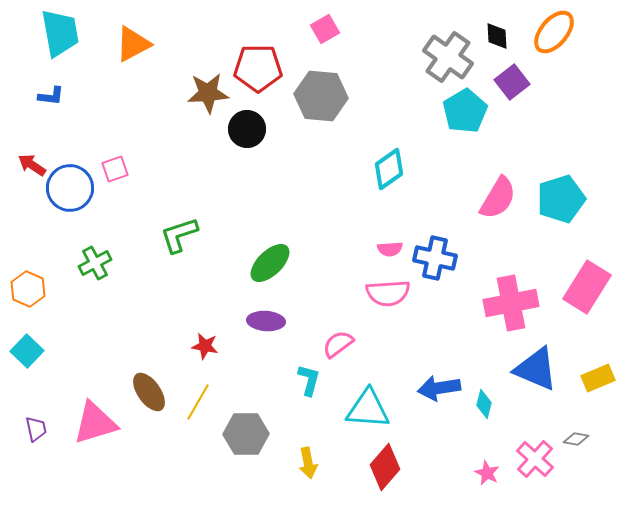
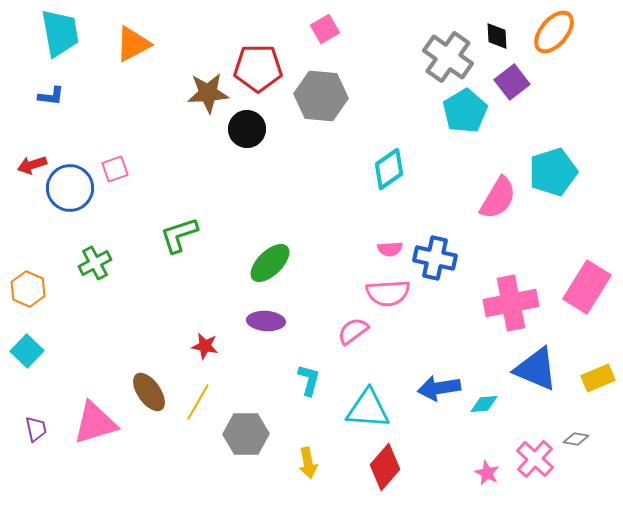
red arrow at (32, 165): rotated 52 degrees counterclockwise
cyan pentagon at (561, 199): moved 8 px left, 27 px up
pink semicircle at (338, 344): moved 15 px right, 13 px up
cyan diamond at (484, 404): rotated 72 degrees clockwise
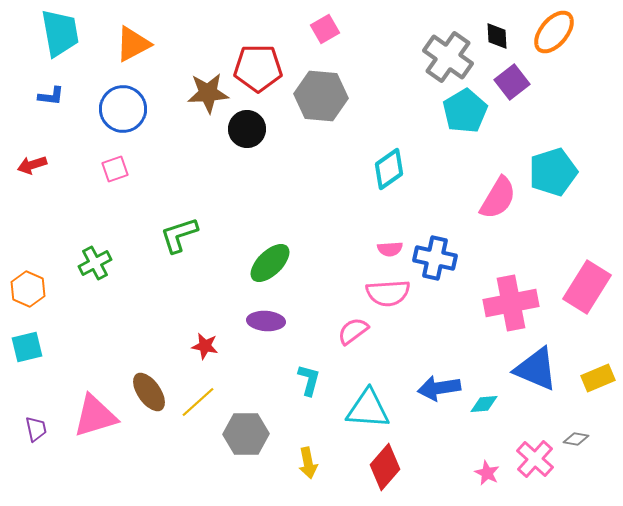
blue circle at (70, 188): moved 53 px right, 79 px up
cyan square at (27, 351): moved 4 px up; rotated 32 degrees clockwise
yellow line at (198, 402): rotated 18 degrees clockwise
pink triangle at (95, 423): moved 7 px up
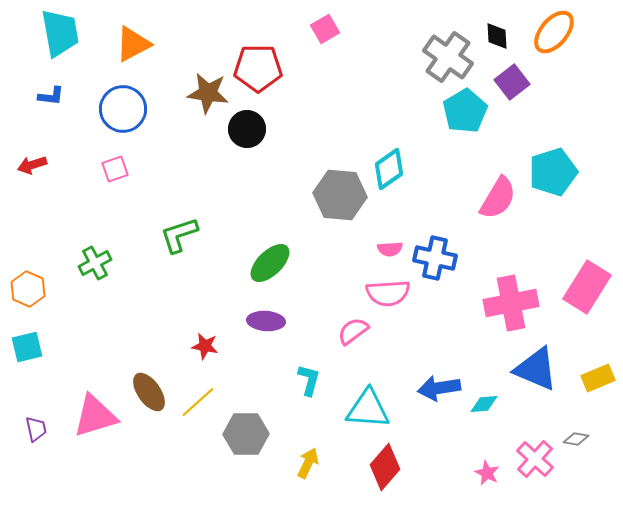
brown star at (208, 93): rotated 12 degrees clockwise
gray hexagon at (321, 96): moved 19 px right, 99 px down
yellow arrow at (308, 463): rotated 144 degrees counterclockwise
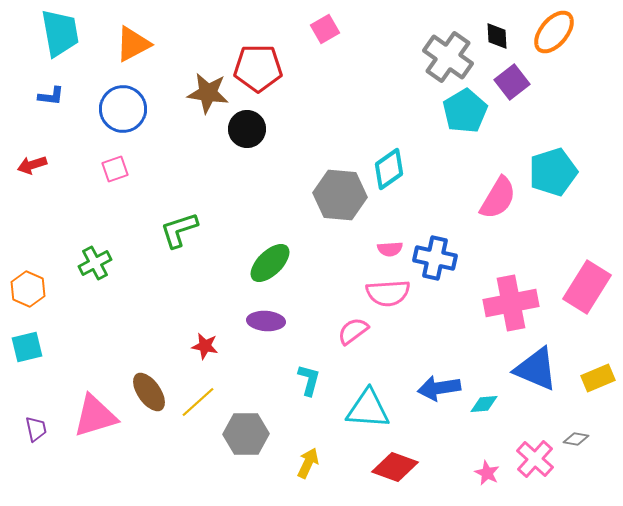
green L-shape at (179, 235): moved 5 px up
red diamond at (385, 467): moved 10 px right; rotated 69 degrees clockwise
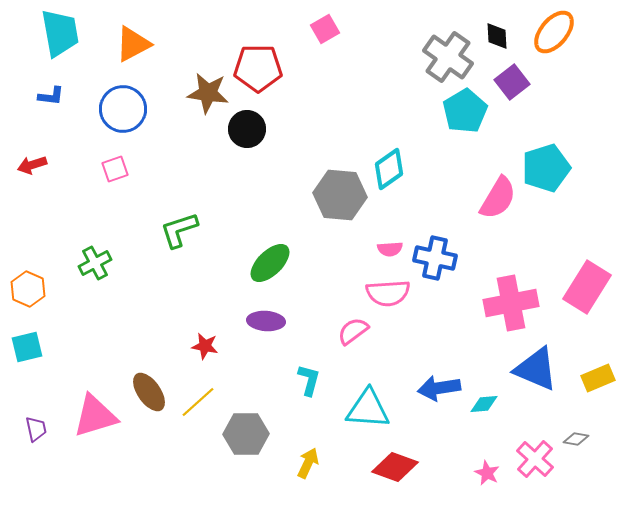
cyan pentagon at (553, 172): moved 7 px left, 4 px up
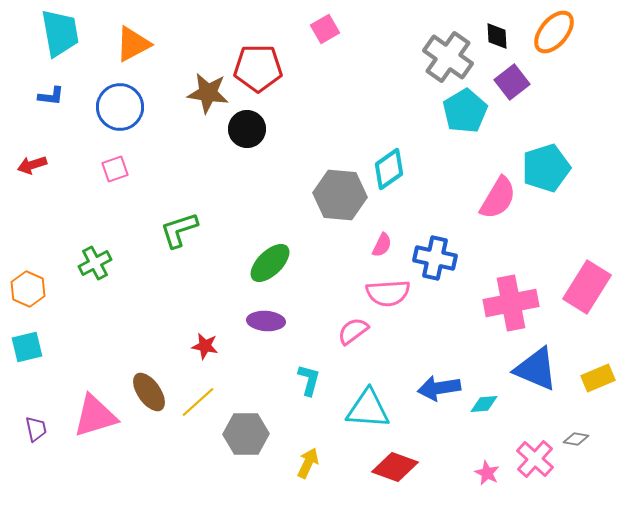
blue circle at (123, 109): moved 3 px left, 2 px up
pink semicircle at (390, 249): moved 8 px left, 4 px up; rotated 60 degrees counterclockwise
